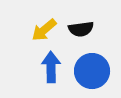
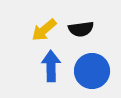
blue arrow: moved 1 px up
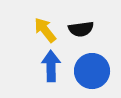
yellow arrow: moved 1 px right; rotated 92 degrees clockwise
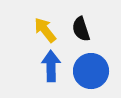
black semicircle: rotated 80 degrees clockwise
blue circle: moved 1 px left
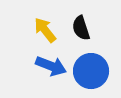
black semicircle: moved 1 px up
blue arrow: rotated 112 degrees clockwise
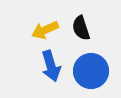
yellow arrow: rotated 76 degrees counterclockwise
blue arrow: rotated 52 degrees clockwise
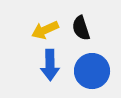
blue arrow: moved 1 px left, 1 px up; rotated 16 degrees clockwise
blue circle: moved 1 px right
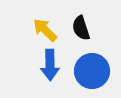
yellow arrow: rotated 68 degrees clockwise
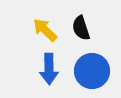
blue arrow: moved 1 px left, 4 px down
